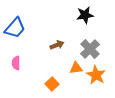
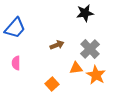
black star: moved 2 px up
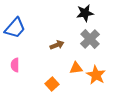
gray cross: moved 10 px up
pink semicircle: moved 1 px left, 2 px down
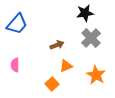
blue trapezoid: moved 2 px right, 4 px up
gray cross: moved 1 px right, 1 px up
orange triangle: moved 10 px left, 2 px up; rotated 16 degrees counterclockwise
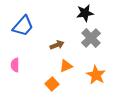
blue trapezoid: moved 6 px right, 2 px down
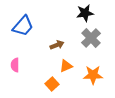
orange star: moved 3 px left; rotated 30 degrees counterclockwise
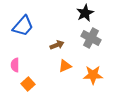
black star: rotated 18 degrees counterclockwise
gray cross: rotated 18 degrees counterclockwise
orange triangle: moved 1 px left
orange square: moved 24 px left
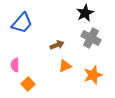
blue trapezoid: moved 1 px left, 3 px up
orange star: rotated 18 degrees counterclockwise
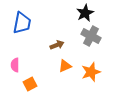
blue trapezoid: rotated 30 degrees counterclockwise
gray cross: moved 2 px up
orange star: moved 2 px left, 3 px up
orange square: moved 2 px right; rotated 16 degrees clockwise
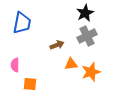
gray cross: moved 4 px left; rotated 36 degrees clockwise
orange triangle: moved 6 px right, 2 px up; rotated 16 degrees clockwise
orange square: rotated 32 degrees clockwise
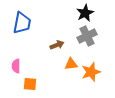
pink semicircle: moved 1 px right, 1 px down
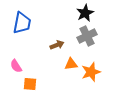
pink semicircle: rotated 32 degrees counterclockwise
